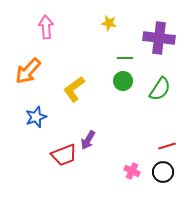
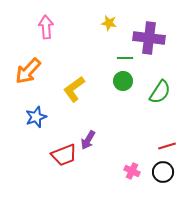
purple cross: moved 10 px left
green semicircle: moved 3 px down
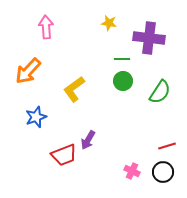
green line: moved 3 px left, 1 px down
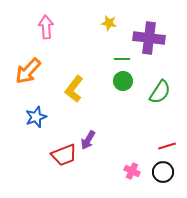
yellow L-shape: rotated 16 degrees counterclockwise
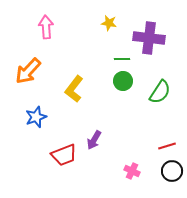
purple arrow: moved 6 px right
black circle: moved 9 px right, 1 px up
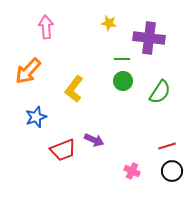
purple arrow: rotated 96 degrees counterclockwise
red trapezoid: moved 1 px left, 5 px up
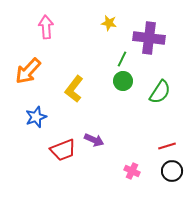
green line: rotated 63 degrees counterclockwise
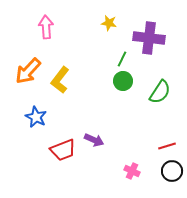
yellow L-shape: moved 14 px left, 9 px up
blue star: rotated 25 degrees counterclockwise
